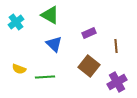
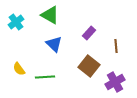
purple rectangle: rotated 24 degrees counterclockwise
yellow semicircle: rotated 32 degrees clockwise
purple cross: moved 2 px left
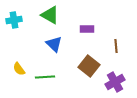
cyan cross: moved 2 px left, 2 px up; rotated 28 degrees clockwise
purple rectangle: moved 2 px left, 4 px up; rotated 48 degrees clockwise
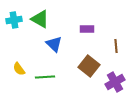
green triangle: moved 10 px left, 4 px down
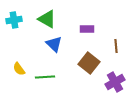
green triangle: moved 7 px right
brown square: moved 3 px up
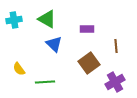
brown square: rotated 15 degrees clockwise
green line: moved 5 px down
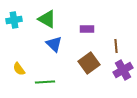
purple cross: moved 8 px right, 12 px up
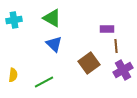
green triangle: moved 5 px right, 1 px up
purple rectangle: moved 20 px right
yellow semicircle: moved 6 px left, 6 px down; rotated 136 degrees counterclockwise
green line: moved 1 px left; rotated 24 degrees counterclockwise
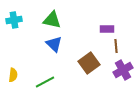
green triangle: moved 2 px down; rotated 18 degrees counterclockwise
green line: moved 1 px right
